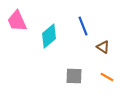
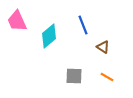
blue line: moved 1 px up
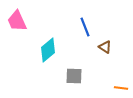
blue line: moved 2 px right, 2 px down
cyan diamond: moved 1 px left, 14 px down
brown triangle: moved 2 px right
orange line: moved 14 px right, 11 px down; rotated 24 degrees counterclockwise
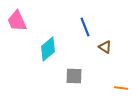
cyan diamond: moved 1 px up
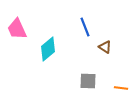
pink trapezoid: moved 8 px down
gray square: moved 14 px right, 5 px down
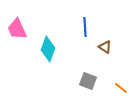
blue line: rotated 18 degrees clockwise
cyan diamond: rotated 30 degrees counterclockwise
gray square: rotated 18 degrees clockwise
orange line: rotated 32 degrees clockwise
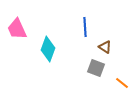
gray square: moved 8 px right, 13 px up
orange line: moved 1 px right, 5 px up
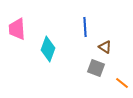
pink trapezoid: rotated 20 degrees clockwise
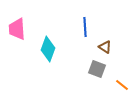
gray square: moved 1 px right, 1 px down
orange line: moved 2 px down
